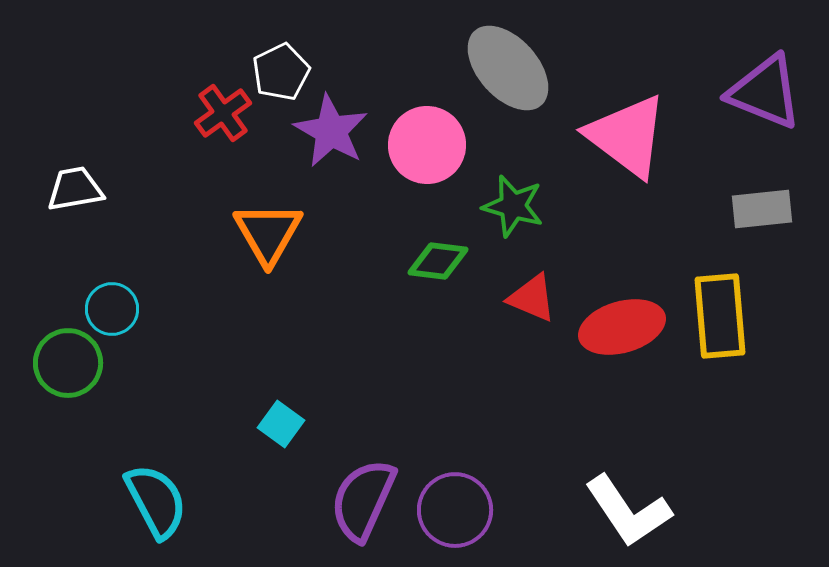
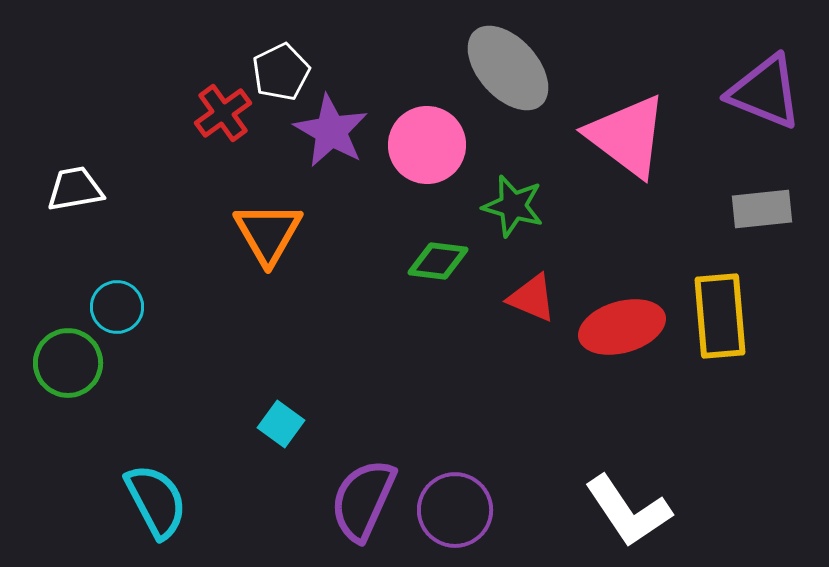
cyan circle: moved 5 px right, 2 px up
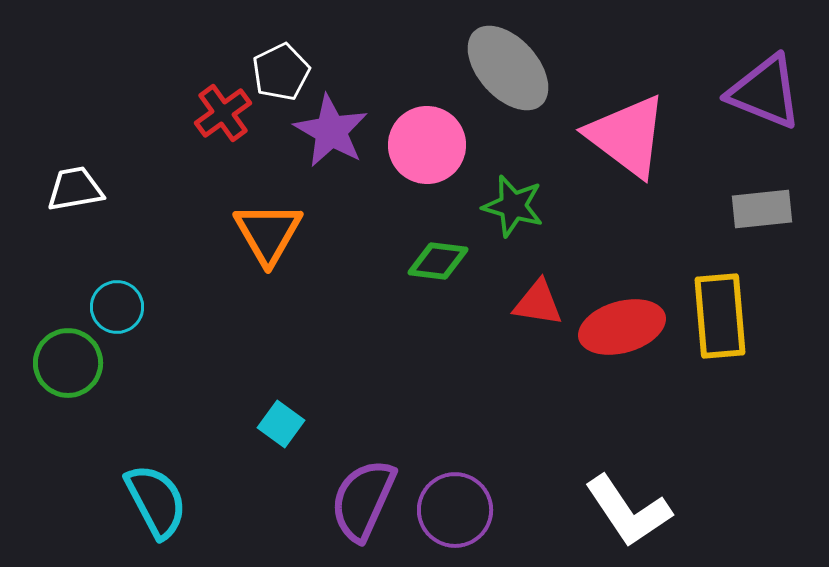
red triangle: moved 6 px right, 5 px down; rotated 14 degrees counterclockwise
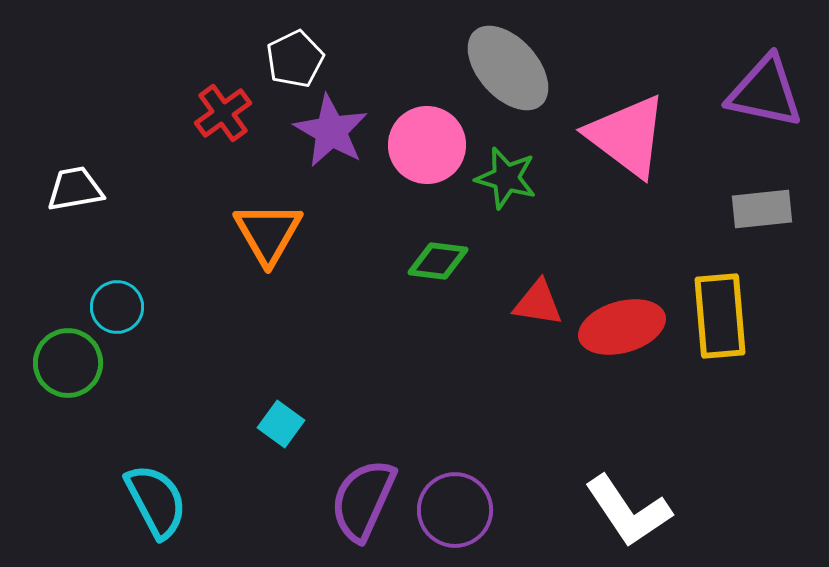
white pentagon: moved 14 px right, 13 px up
purple triangle: rotated 10 degrees counterclockwise
green star: moved 7 px left, 28 px up
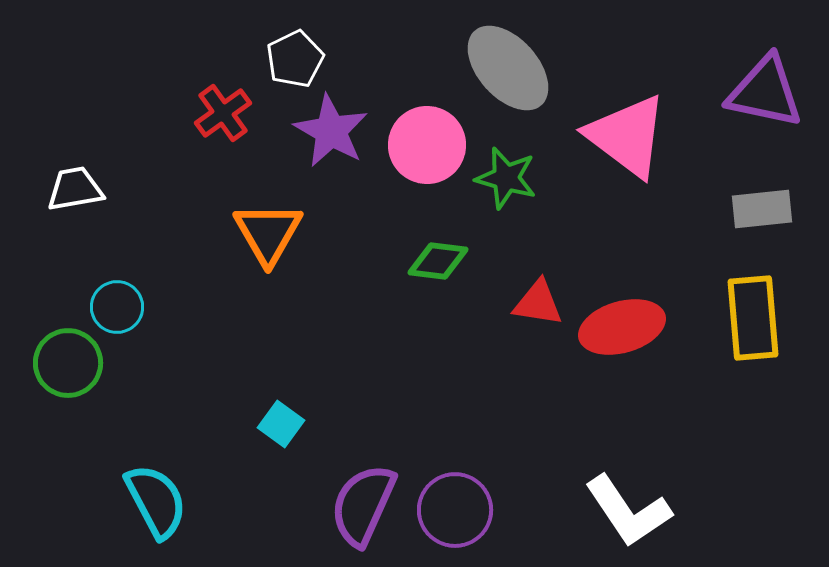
yellow rectangle: moved 33 px right, 2 px down
purple semicircle: moved 5 px down
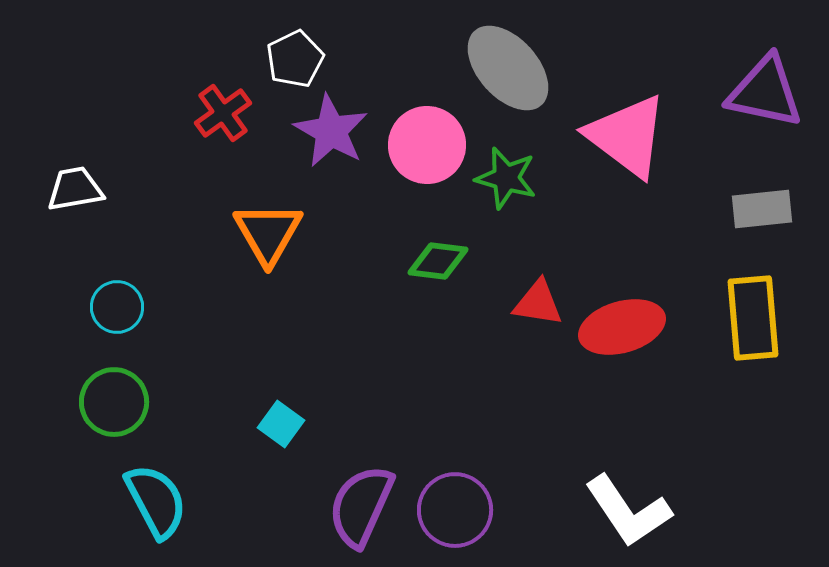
green circle: moved 46 px right, 39 px down
purple semicircle: moved 2 px left, 1 px down
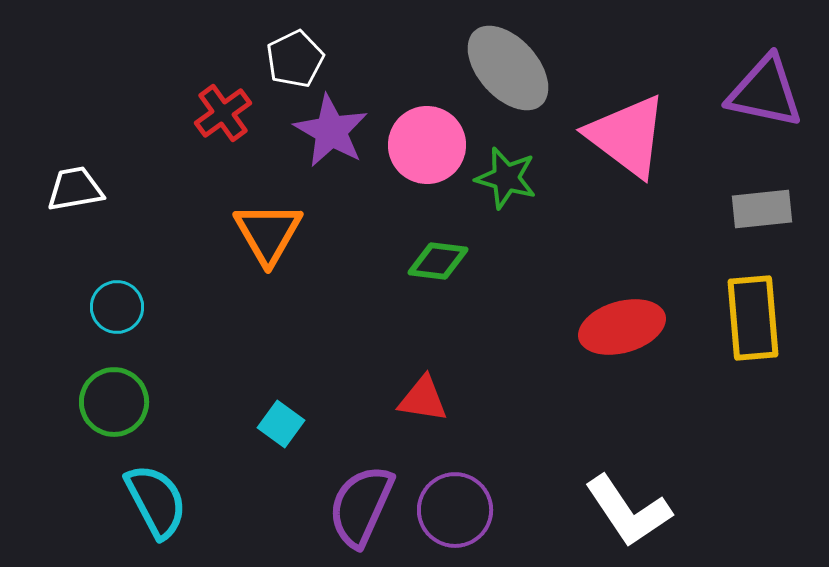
red triangle: moved 115 px left, 96 px down
